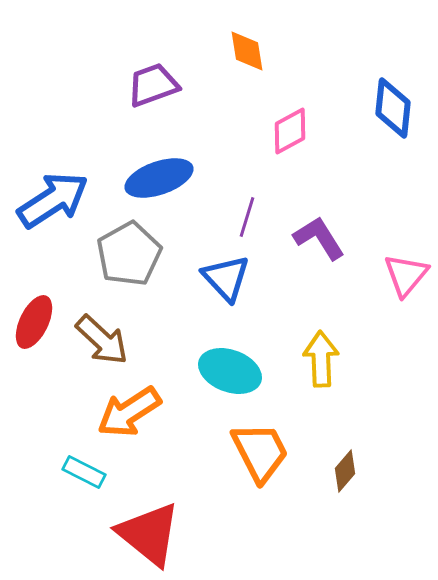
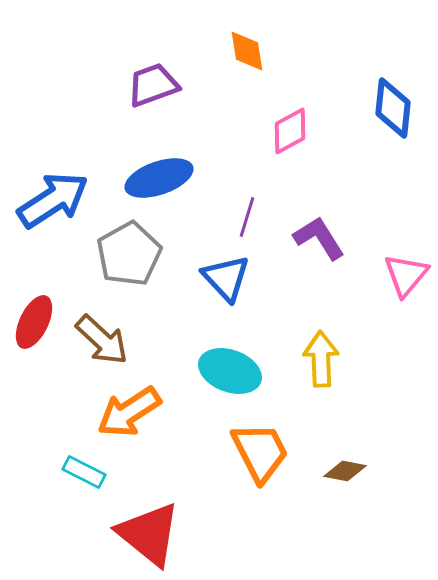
brown diamond: rotated 60 degrees clockwise
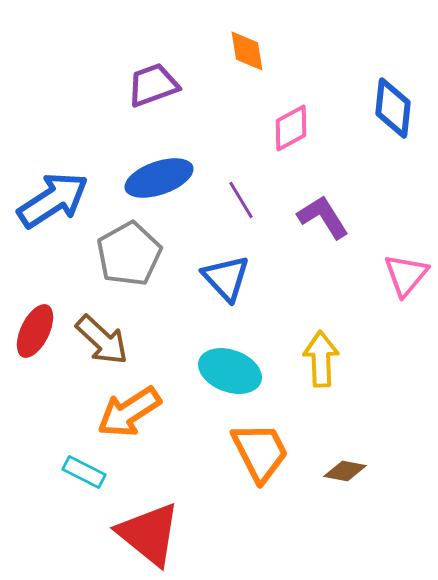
pink diamond: moved 1 px right, 3 px up
purple line: moved 6 px left, 17 px up; rotated 48 degrees counterclockwise
purple L-shape: moved 4 px right, 21 px up
red ellipse: moved 1 px right, 9 px down
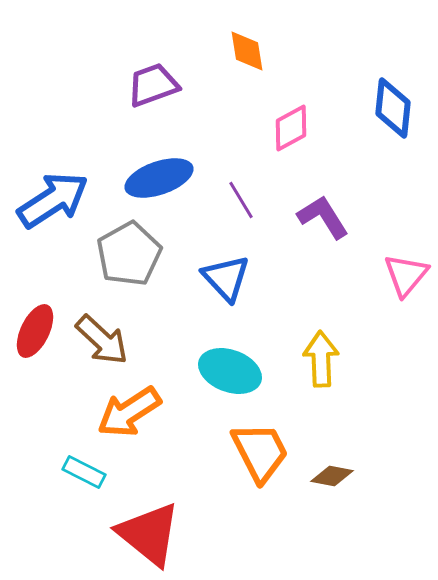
brown diamond: moved 13 px left, 5 px down
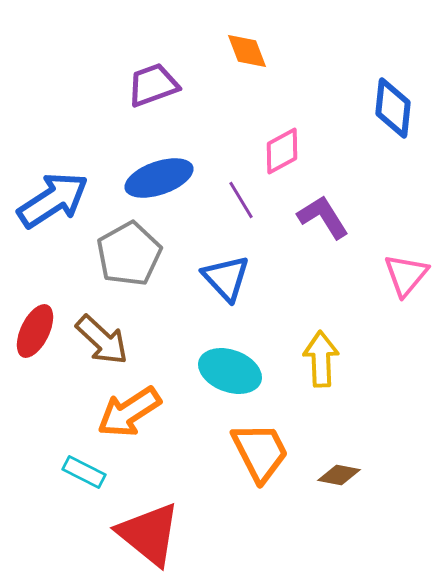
orange diamond: rotated 12 degrees counterclockwise
pink diamond: moved 9 px left, 23 px down
brown diamond: moved 7 px right, 1 px up
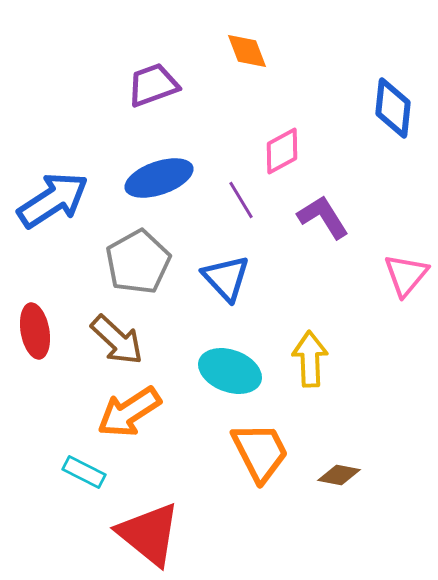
gray pentagon: moved 9 px right, 8 px down
red ellipse: rotated 36 degrees counterclockwise
brown arrow: moved 15 px right
yellow arrow: moved 11 px left
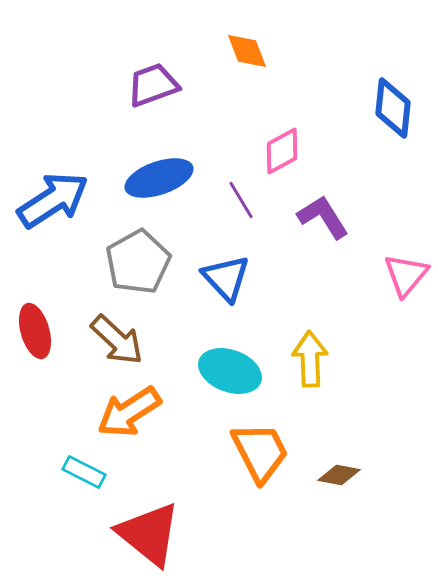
red ellipse: rotated 6 degrees counterclockwise
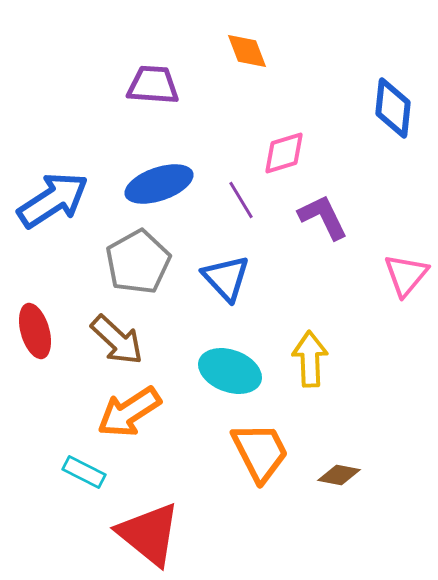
purple trapezoid: rotated 24 degrees clockwise
pink diamond: moved 2 px right, 2 px down; rotated 12 degrees clockwise
blue ellipse: moved 6 px down
purple L-shape: rotated 6 degrees clockwise
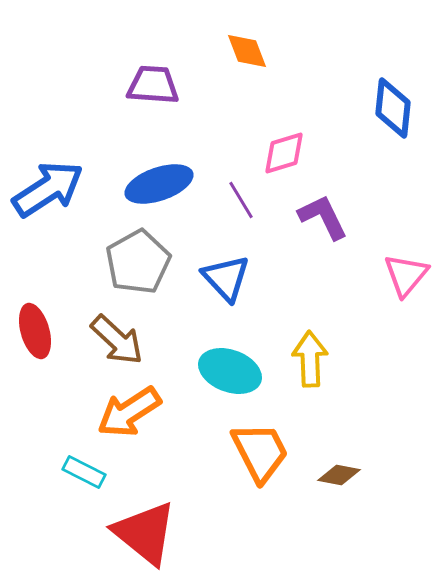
blue arrow: moved 5 px left, 11 px up
red triangle: moved 4 px left, 1 px up
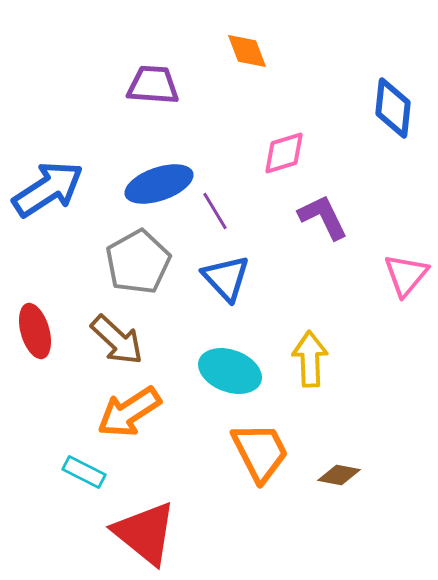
purple line: moved 26 px left, 11 px down
